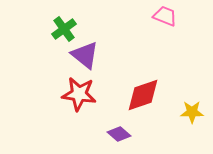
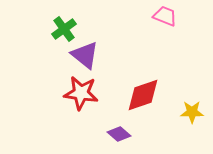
red star: moved 2 px right, 1 px up
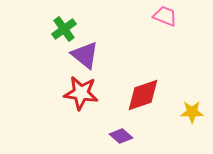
purple diamond: moved 2 px right, 2 px down
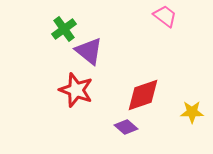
pink trapezoid: rotated 15 degrees clockwise
purple triangle: moved 4 px right, 4 px up
red star: moved 5 px left, 3 px up; rotated 12 degrees clockwise
purple diamond: moved 5 px right, 9 px up
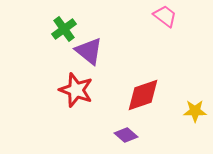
yellow star: moved 3 px right, 1 px up
purple diamond: moved 8 px down
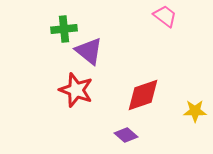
green cross: rotated 30 degrees clockwise
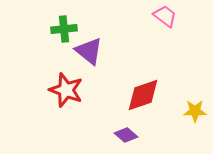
red star: moved 10 px left
